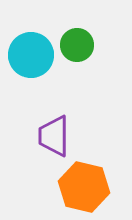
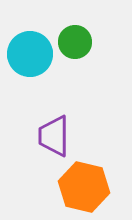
green circle: moved 2 px left, 3 px up
cyan circle: moved 1 px left, 1 px up
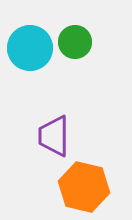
cyan circle: moved 6 px up
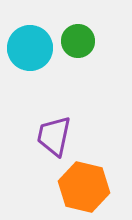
green circle: moved 3 px right, 1 px up
purple trapezoid: rotated 12 degrees clockwise
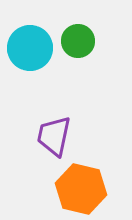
orange hexagon: moved 3 px left, 2 px down
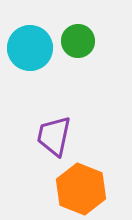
orange hexagon: rotated 9 degrees clockwise
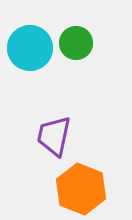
green circle: moved 2 px left, 2 px down
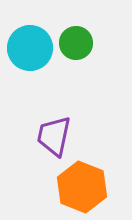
orange hexagon: moved 1 px right, 2 px up
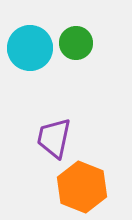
purple trapezoid: moved 2 px down
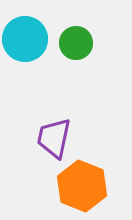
cyan circle: moved 5 px left, 9 px up
orange hexagon: moved 1 px up
